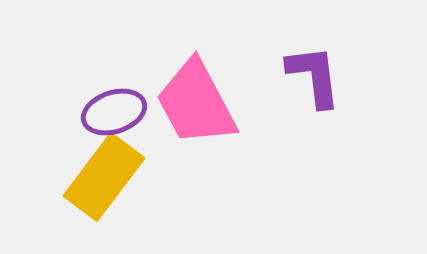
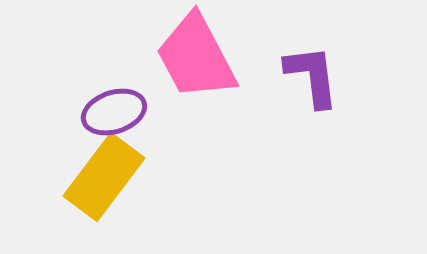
purple L-shape: moved 2 px left
pink trapezoid: moved 46 px up
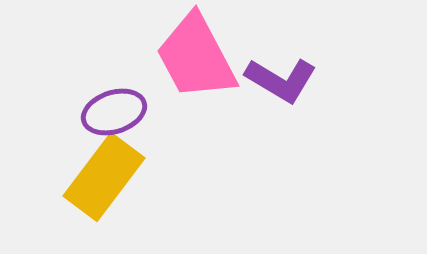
purple L-shape: moved 31 px left, 4 px down; rotated 128 degrees clockwise
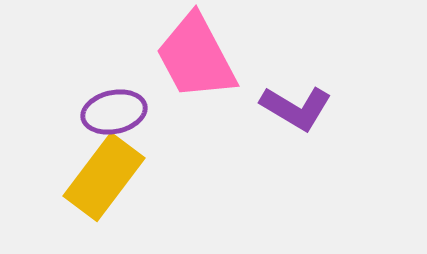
purple L-shape: moved 15 px right, 28 px down
purple ellipse: rotated 6 degrees clockwise
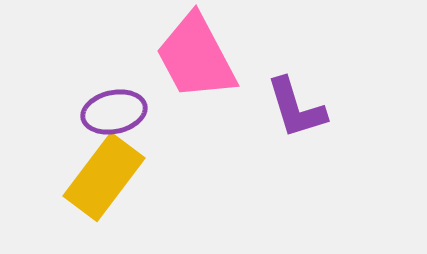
purple L-shape: rotated 42 degrees clockwise
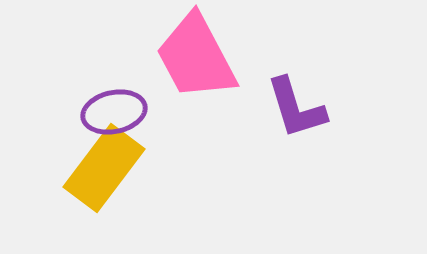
yellow rectangle: moved 9 px up
